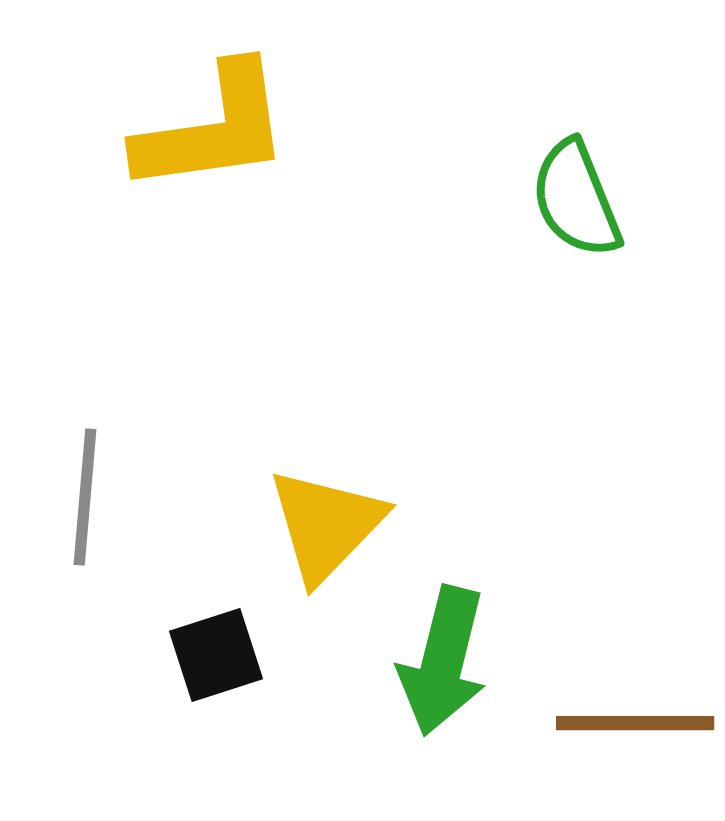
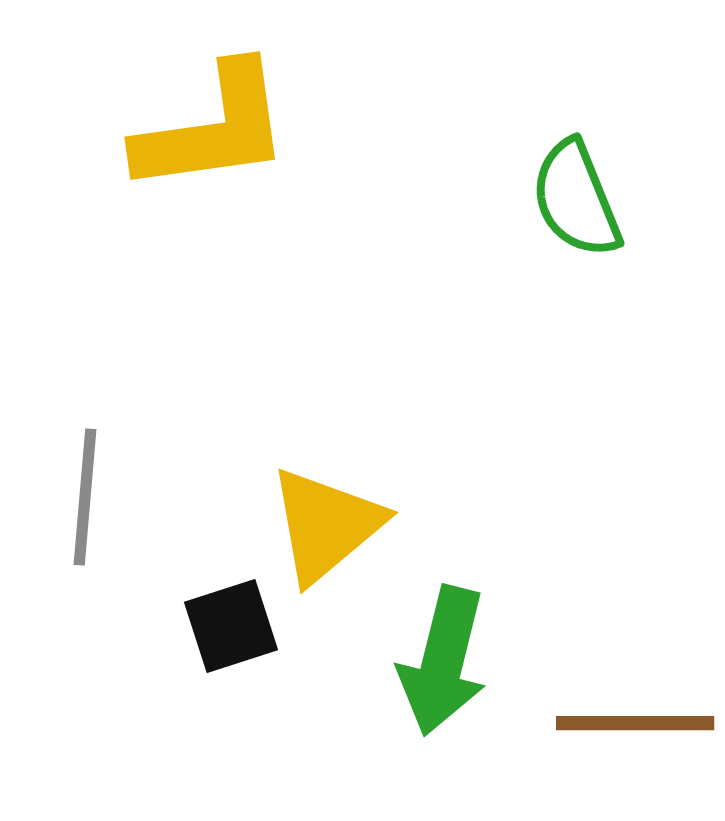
yellow triangle: rotated 6 degrees clockwise
black square: moved 15 px right, 29 px up
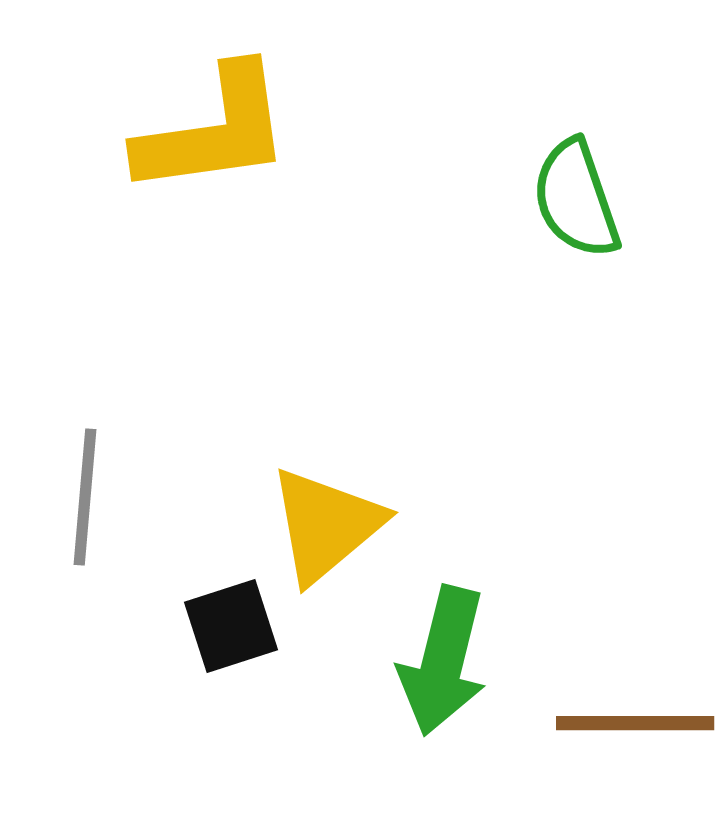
yellow L-shape: moved 1 px right, 2 px down
green semicircle: rotated 3 degrees clockwise
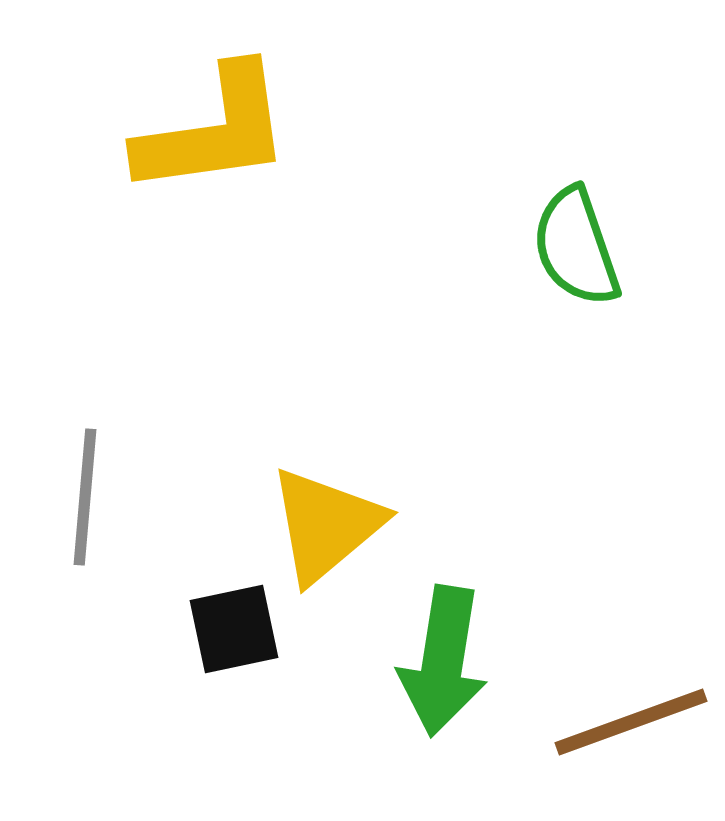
green semicircle: moved 48 px down
black square: moved 3 px right, 3 px down; rotated 6 degrees clockwise
green arrow: rotated 5 degrees counterclockwise
brown line: moved 4 px left, 1 px up; rotated 20 degrees counterclockwise
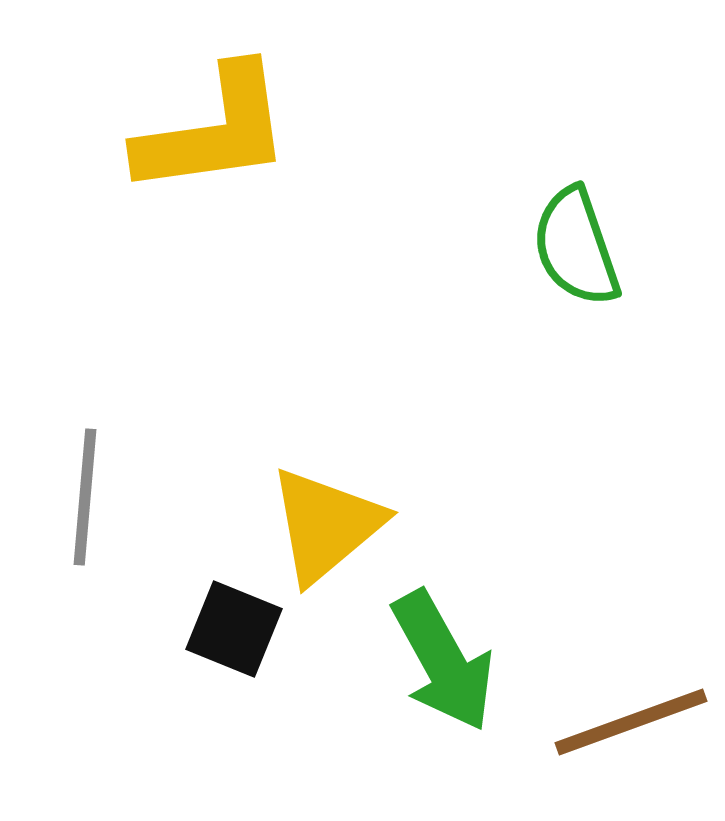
black square: rotated 34 degrees clockwise
green arrow: rotated 38 degrees counterclockwise
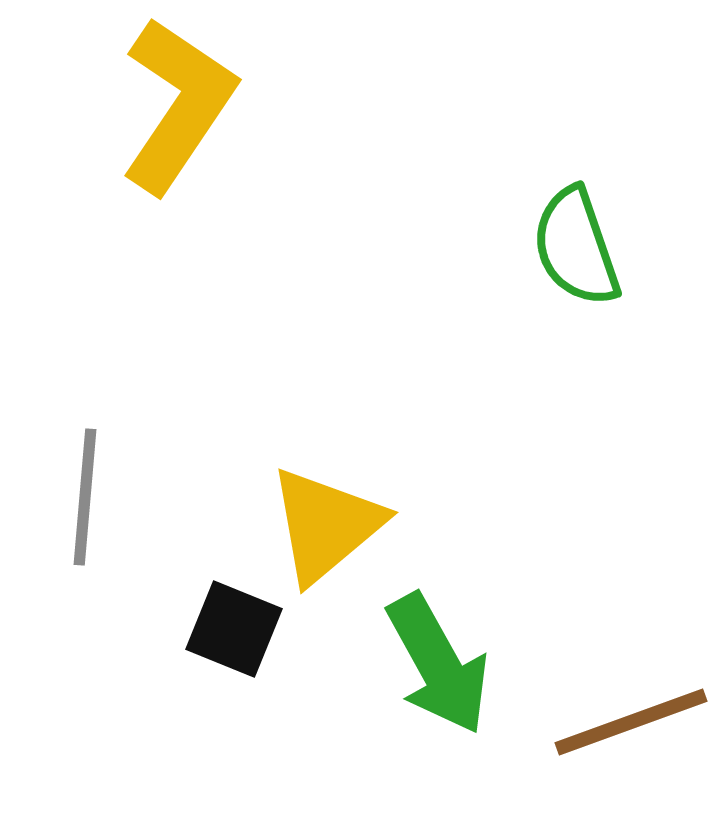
yellow L-shape: moved 36 px left, 26 px up; rotated 48 degrees counterclockwise
green arrow: moved 5 px left, 3 px down
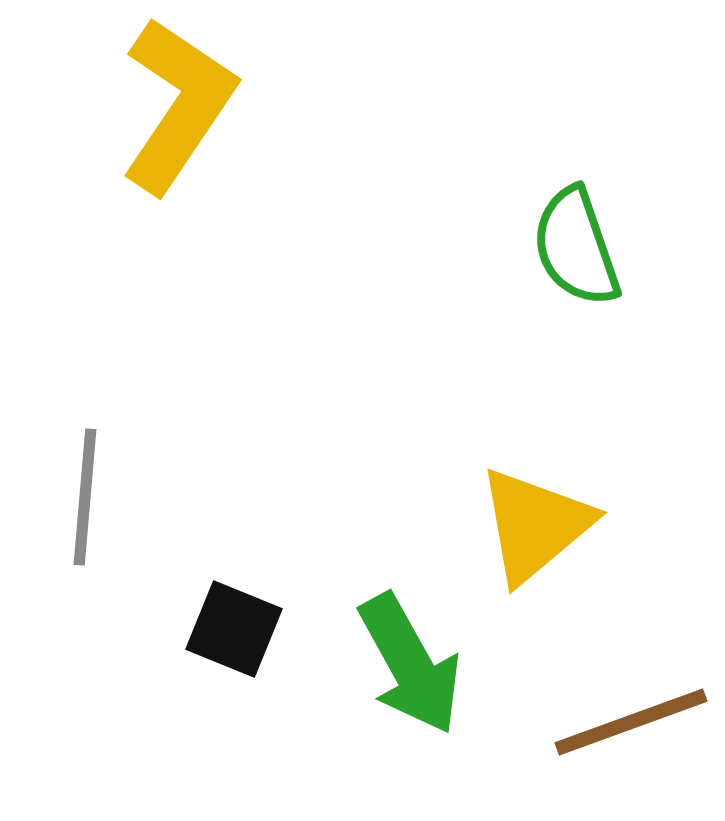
yellow triangle: moved 209 px right
green arrow: moved 28 px left
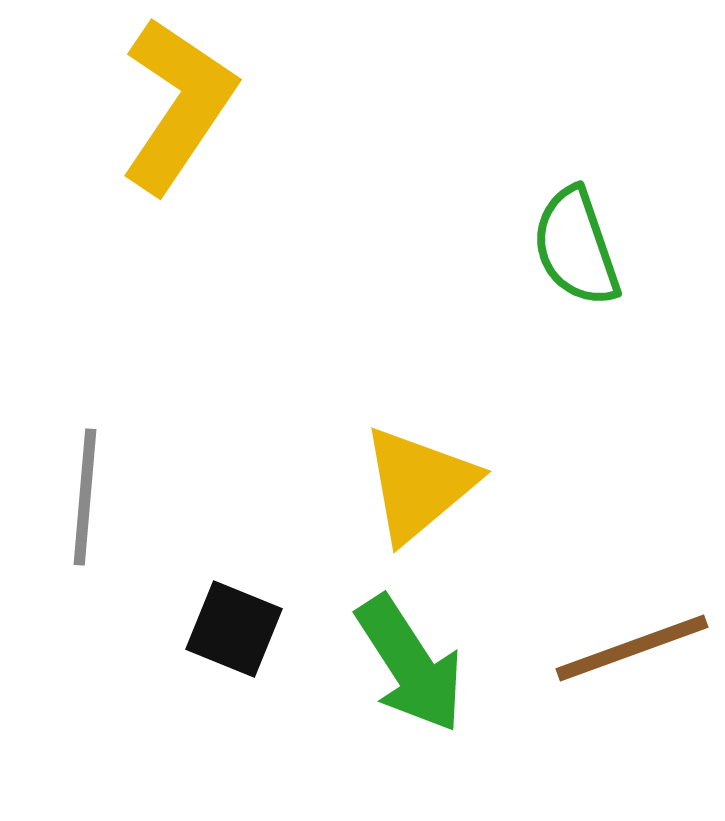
yellow triangle: moved 116 px left, 41 px up
green arrow: rotated 4 degrees counterclockwise
brown line: moved 1 px right, 74 px up
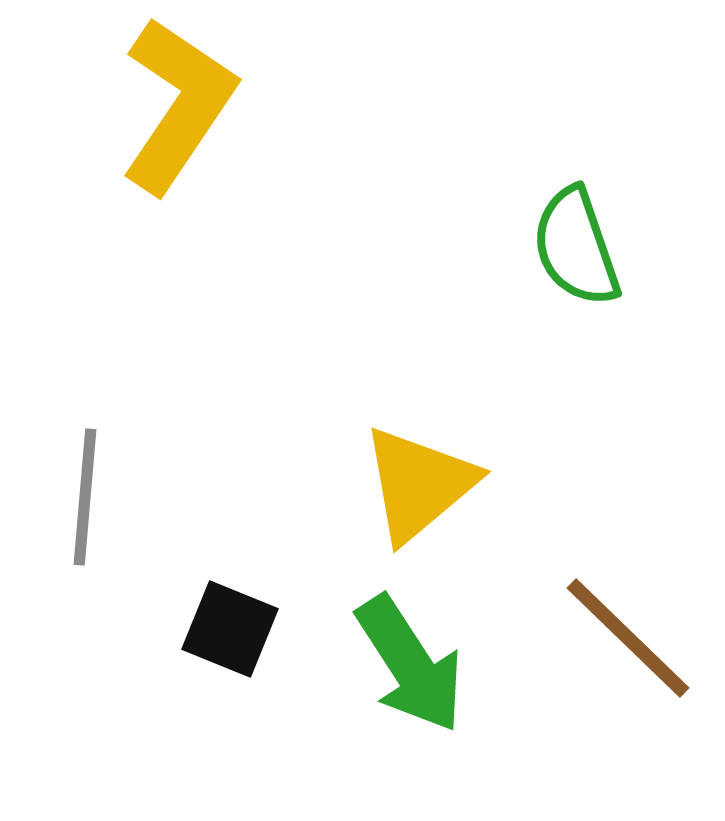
black square: moved 4 px left
brown line: moved 4 px left, 10 px up; rotated 64 degrees clockwise
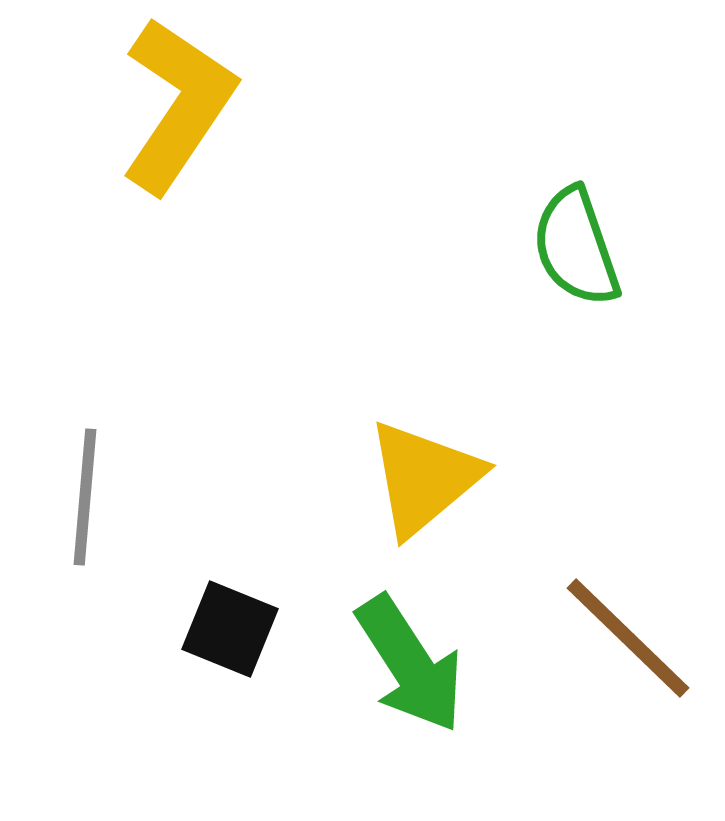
yellow triangle: moved 5 px right, 6 px up
